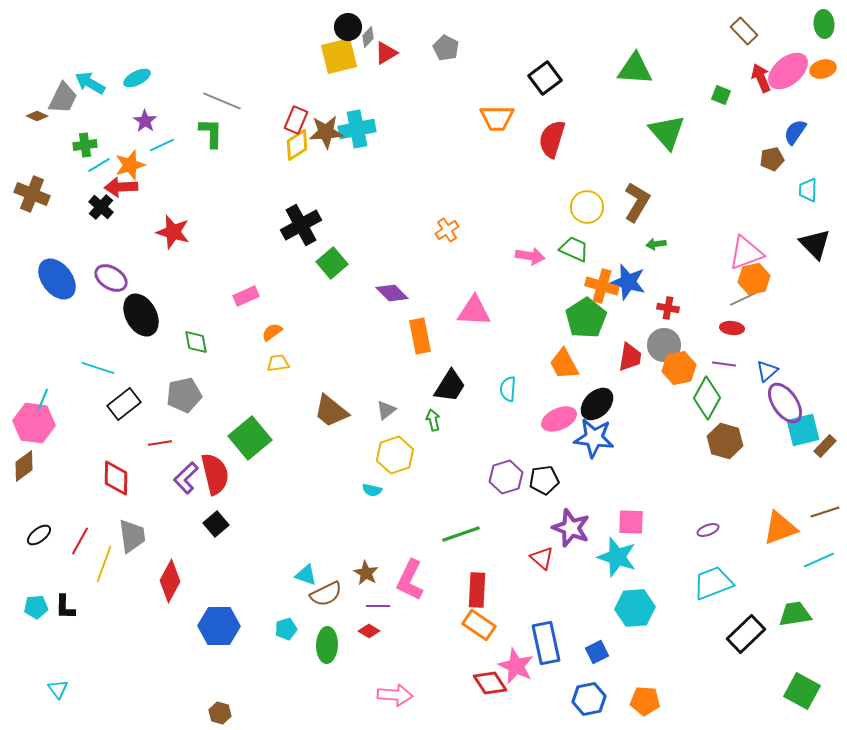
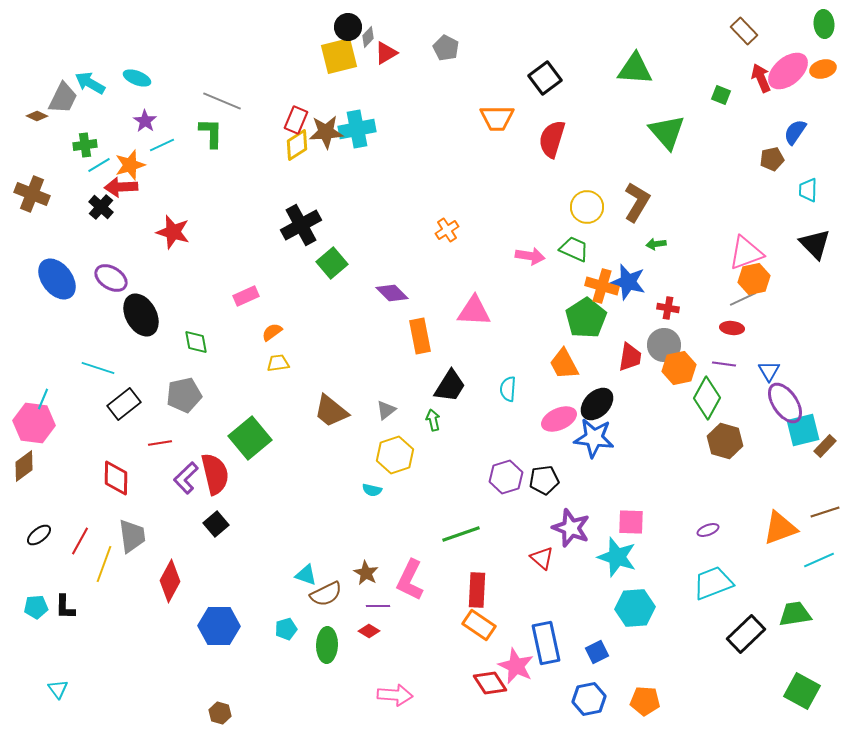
cyan ellipse at (137, 78): rotated 48 degrees clockwise
blue triangle at (767, 371): moved 2 px right; rotated 20 degrees counterclockwise
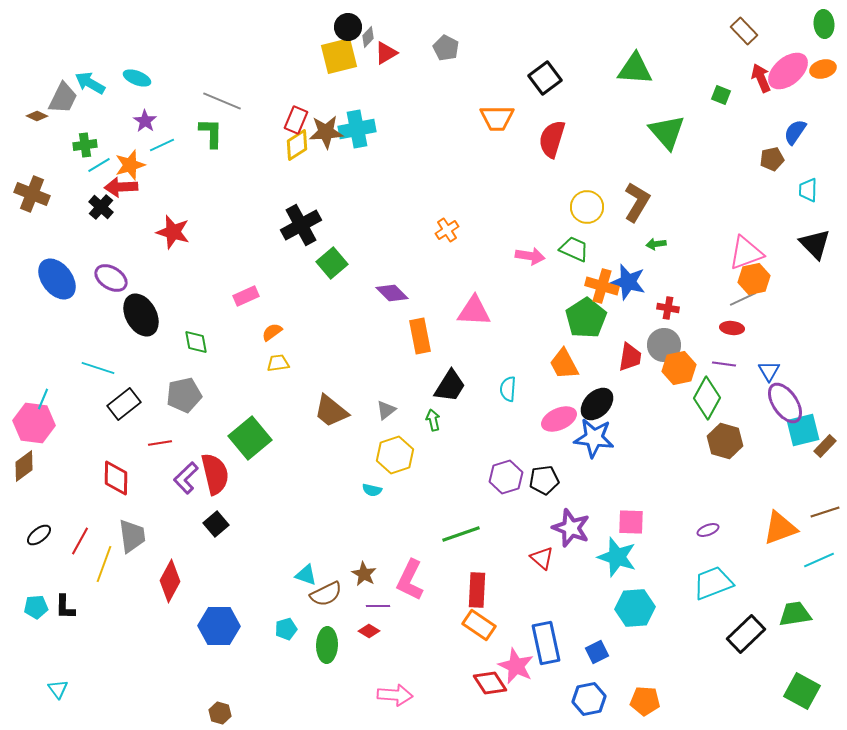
brown star at (366, 573): moved 2 px left, 1 px down
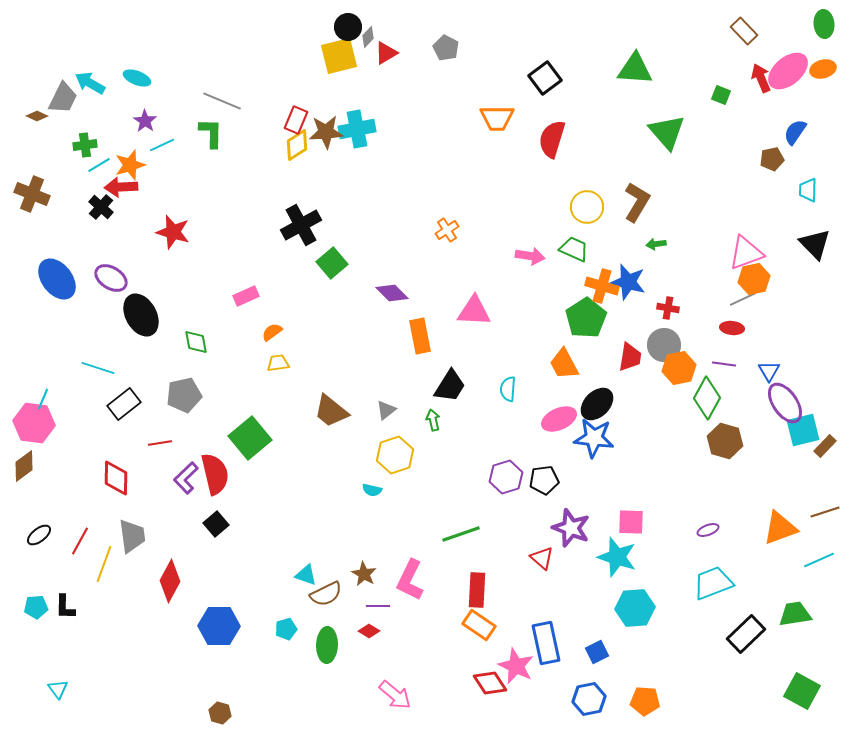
pink arrow at (395, 695): rotated 36 degrees clockwise
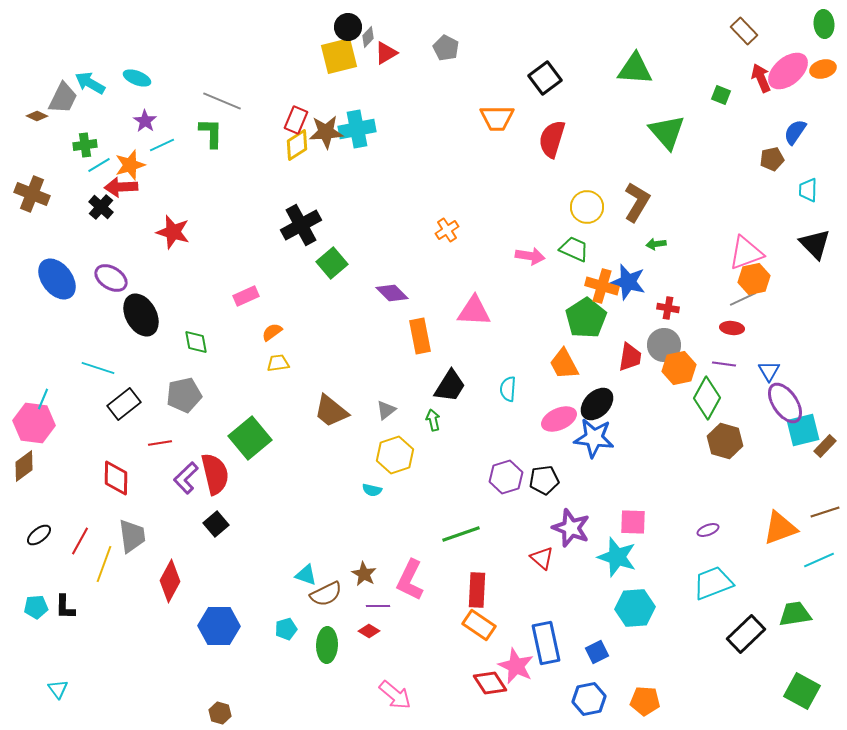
pink square at (631, 522): moved 2 px right
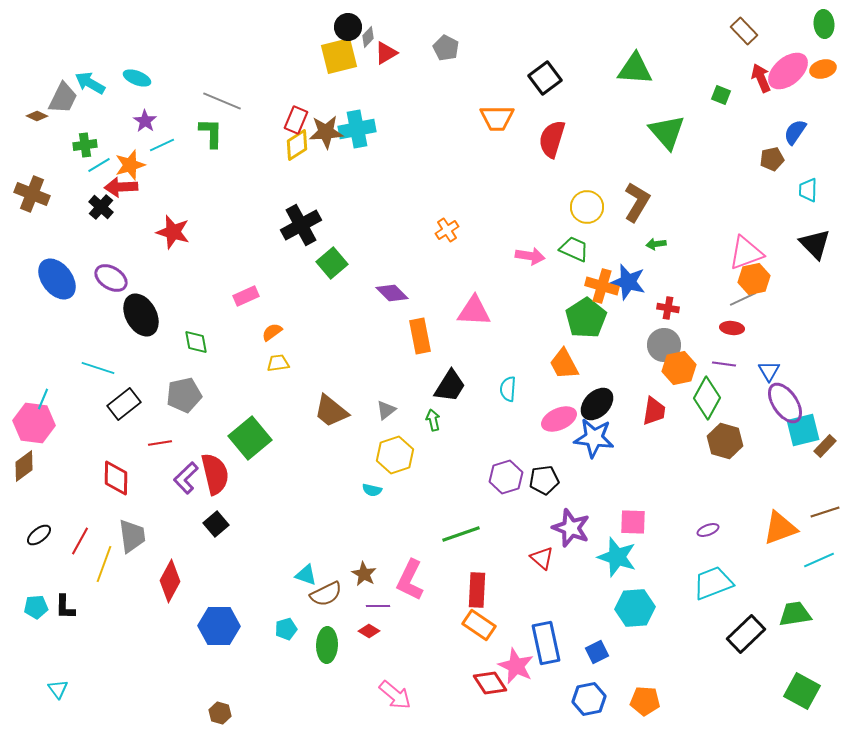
red trapezoid at (630, 357): moved 24 px right, 54 px down
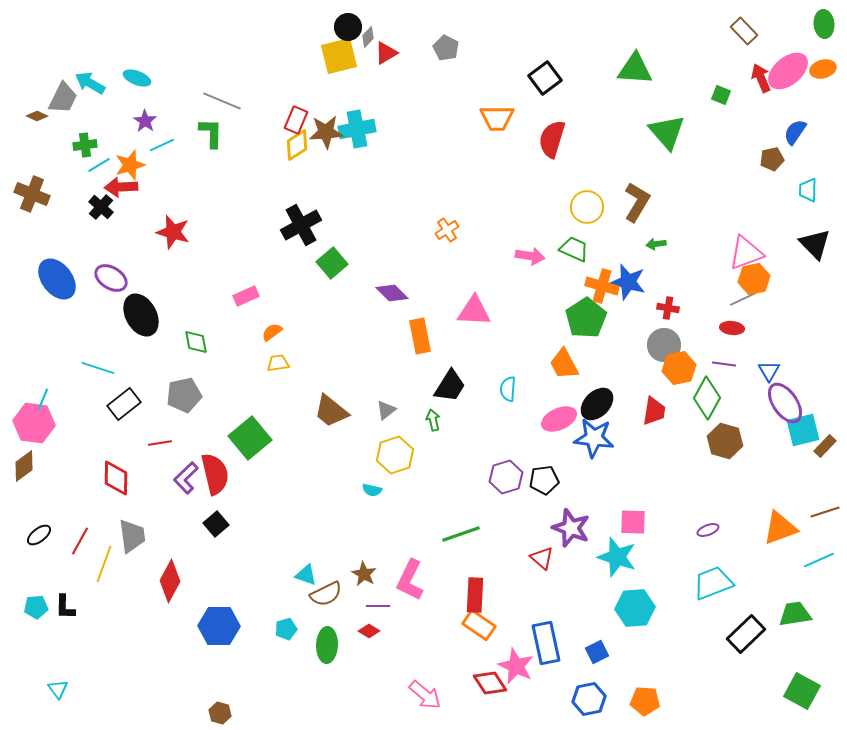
red rectangle at (477, 590): moved 2 px left, 5 px down
pink arrow at (395, 695): moved 30 px right
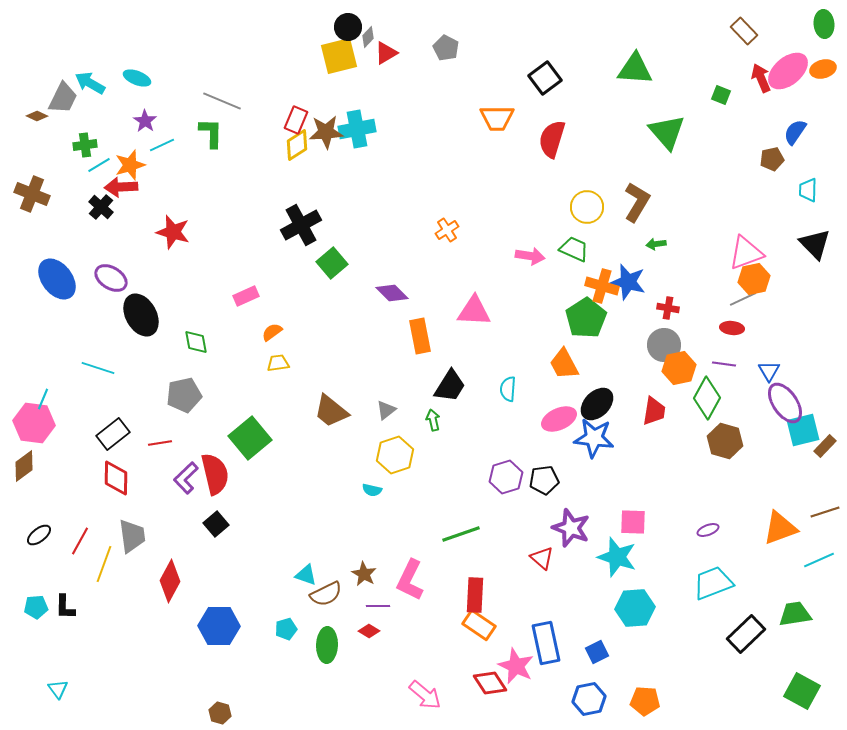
black rectangle at (124, 404): moved 11 px left, 30 px down
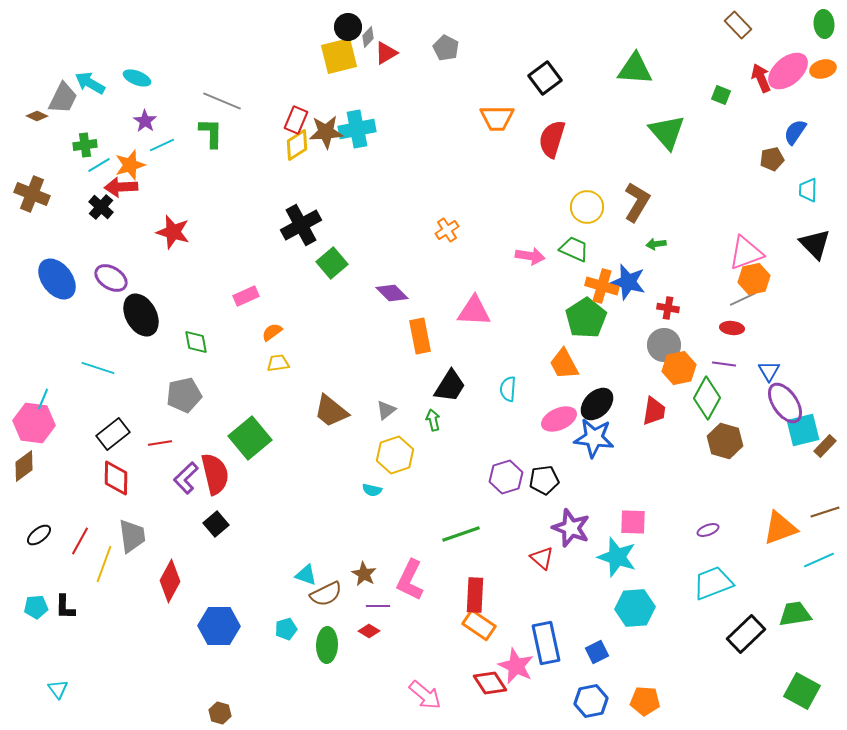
brown rectangle at (744, 31): moved 6 px left, 6 px up
blue hexagon at (589, 699): moved 2 px right, 2 px down
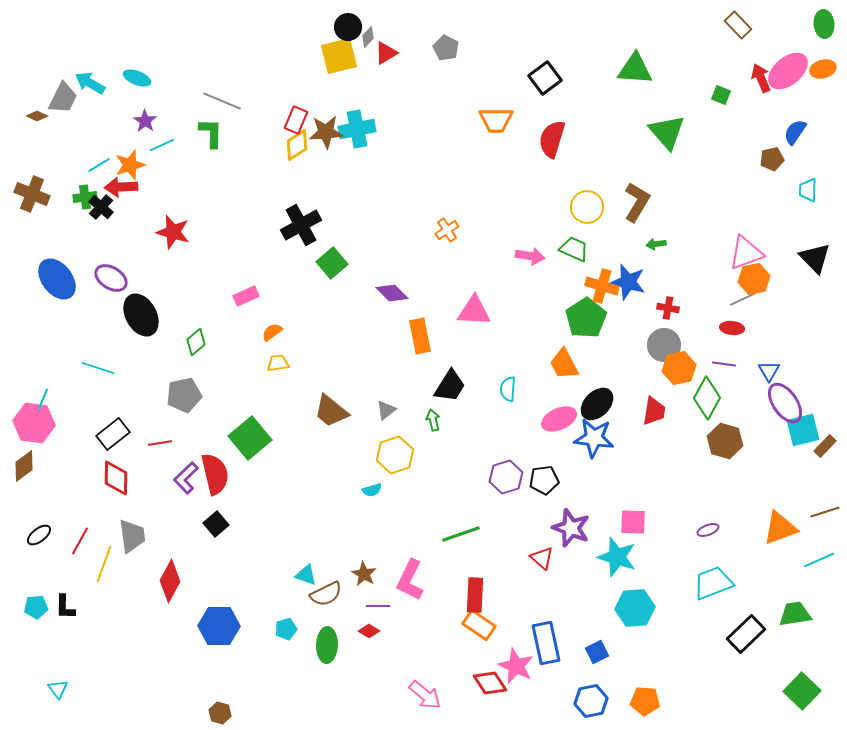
orange trapezoid at (497, 118): moved 1 px left, 2 px down
green cross at (85, 145): moved 52 px down
black triangle at (815, 244): moved 14 px down
green diamond at (196, 342): rotated 60 degrees clockwise
cyan semicircle at (372, 490): rotated 30 degrees counterclockwise
green square at (802, 691): rotated 15 degrees clockwise
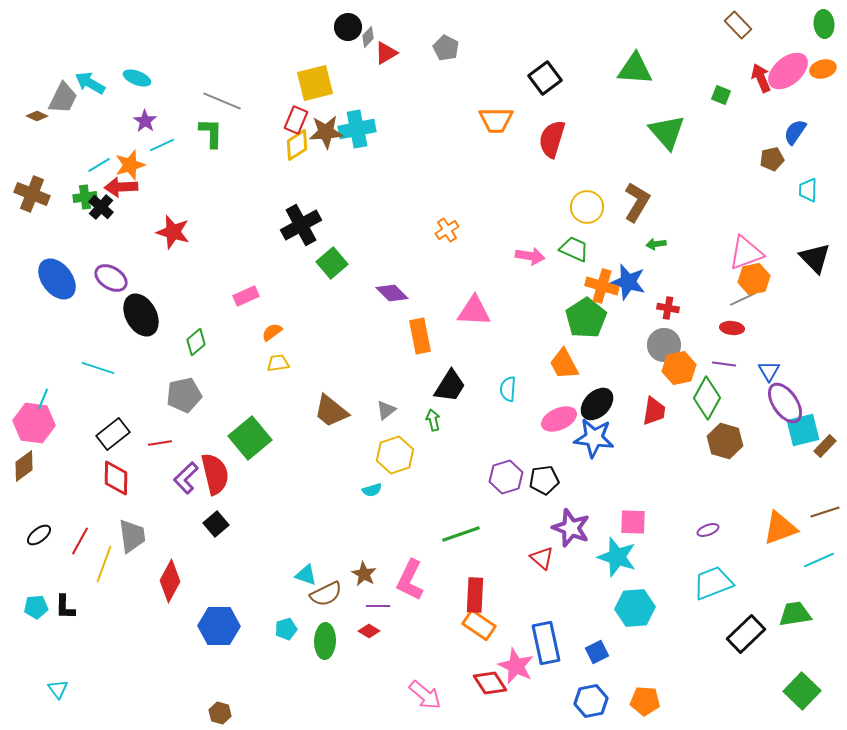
yellow square at (339, 56): moved 24 px left, 27 px down
green ellipse at (327, 645): moved 2 px left, 4 px up
